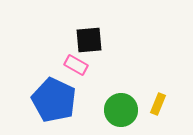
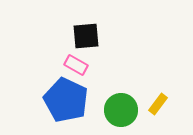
black square: moved 3 px left, 4 px up
blue pentagon: moved 12 px right
yellow rectangle: rotated 15 degrees clockwise
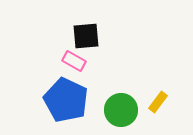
pink rectangle: moved 2 px left, 4 px up
yellow rectangle: moved 2 px up
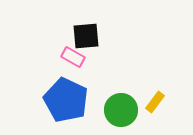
pink rectangle: moved 1 px left, 4 px up
yellow rectangle: moved 3 px left
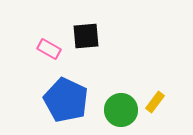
pink rectangle: moved 24 px left, 8 px up
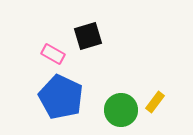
black square: moved 2 px right; rotated 12 degrees counterclockwise
pink rectangle: moved 4 px right, 5 px down
blue pentagon: moved 5 px left, 3 px up
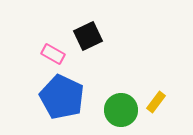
black square: rotated 8 degrees counterclockwise
blue pentagon: moved 1 px right
yellow rectangle: moved 1 px right
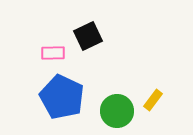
pink rectangle: moved 1 px up; rotated 30 degrees counterclockwise
yellow rectangle: moved 3 px left, 2 px up
green circle: moved 4 px left, 1 px down
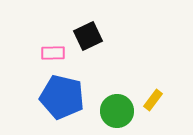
blue pentagon: rotated 12 degrees counterclockwise
